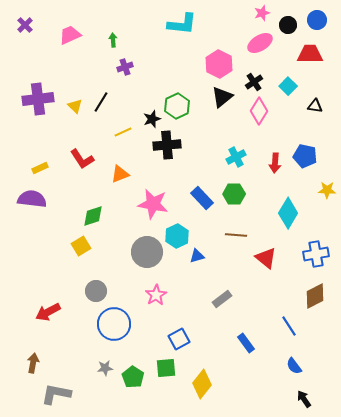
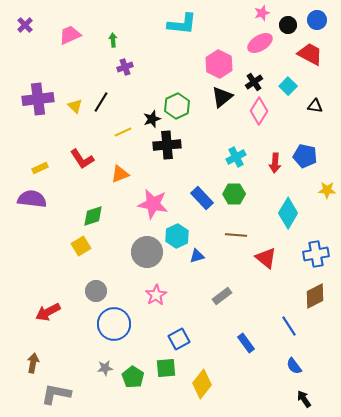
red trapezoid at (310, 54): rotated 28 degrees clockwise
gray rectangle at (222, 299): moved 3 px up
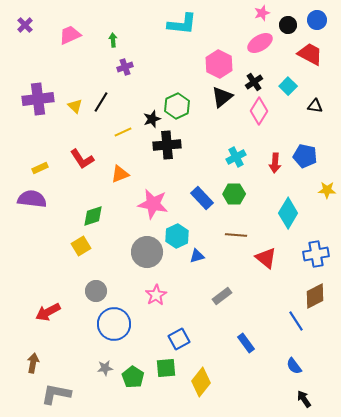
blue line at (289, 326): moved 7 px right, 5 px up
yellow diamond at (202, 384): moved 1 px left, 2 px up
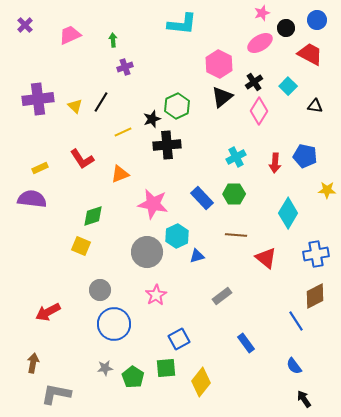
black circle at (288, 25): moved 2 px left, 3 px down
yellow square at (81, 246): rotated 36 degrees counterclockwise
gray circle at (96, 291): moved 4 px right, 1 px up
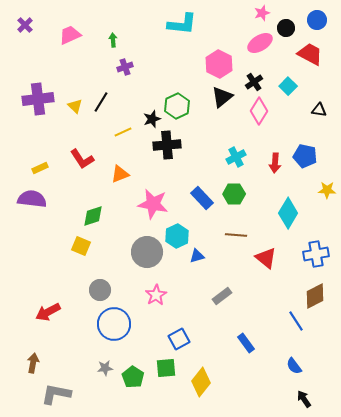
black triangle at (315, 106): moved 4 px right, 4 px down
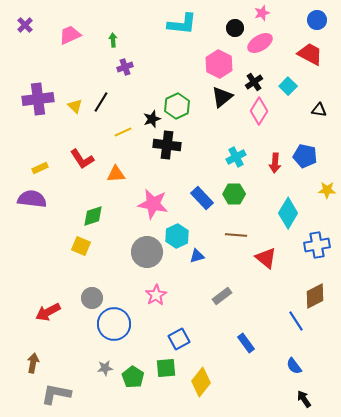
black circle at (286, 28): moved 51 px left
black cross at (167, 145): rotated 12 degrees clockwise
orange triangle at (120, 174): moved 4 px left; rotated 18 degrees clockwise
blue cross at (316, 254): moved 1 px right, 9 px up
gray circle at (100, 290): moved 8 px left, 8 px down
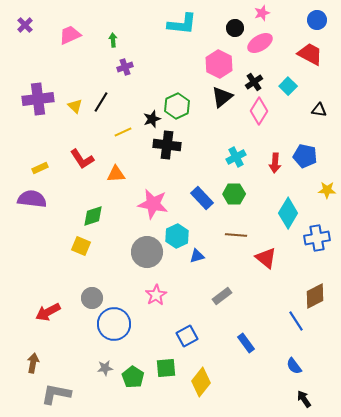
blue cross at (317, 245): moved 7 px up
blue square at (179, 339): moved 8 px right, 3 px up
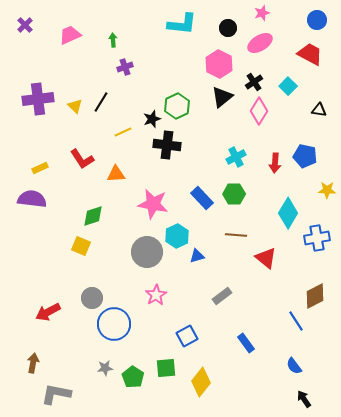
black circle at (235, 28): moved 7 px left
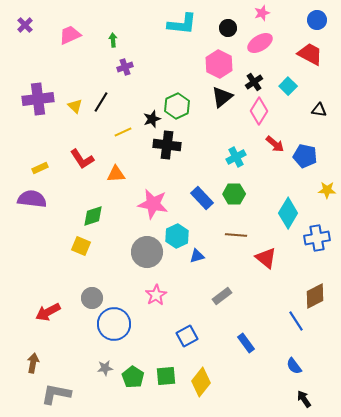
red arrow at (275, 163): moved 19 px up; rotated 54 degrees counterclockwise
green square at (166, 368): moved 8 px down
